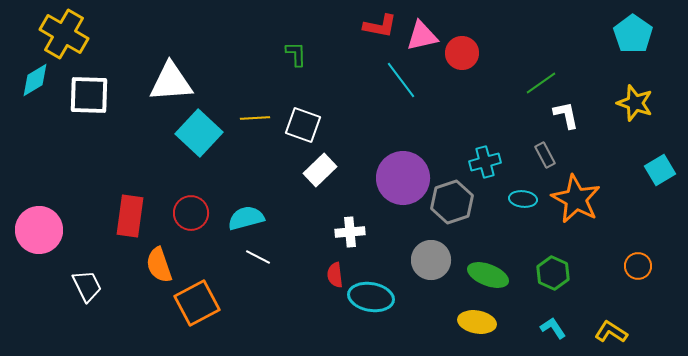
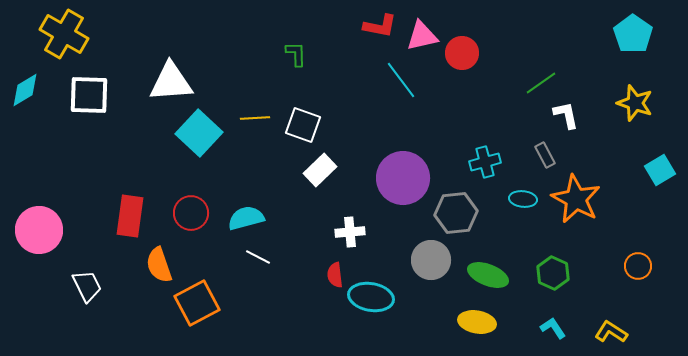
cyan diamond at (35, 80): moved 10 px left, 10 px down
gray hexagon at (452, 202): moved 4 px right, 11 px down; rotated 12 degrees clockwise
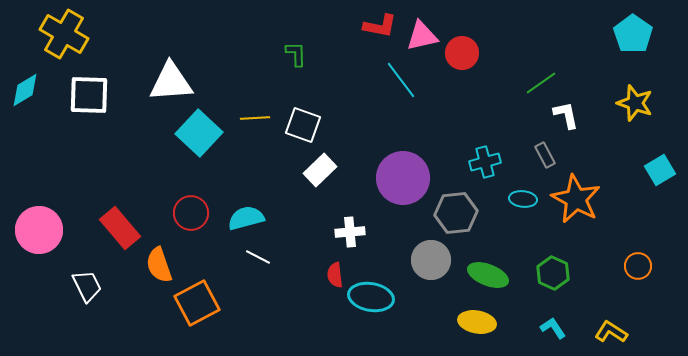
red rectangle at (130, 216): moved 10 px left, 12 px down; rotated 48 degrees counterclockwise
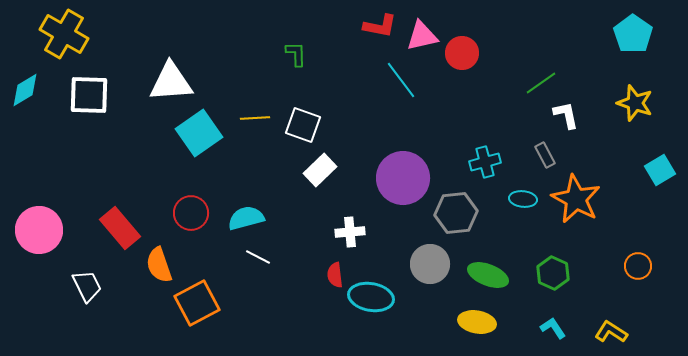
cyan square at (199, 133): rotated 12 degrees clockwise
gray circle at (431, 260): moved 1 px left, 4 px down
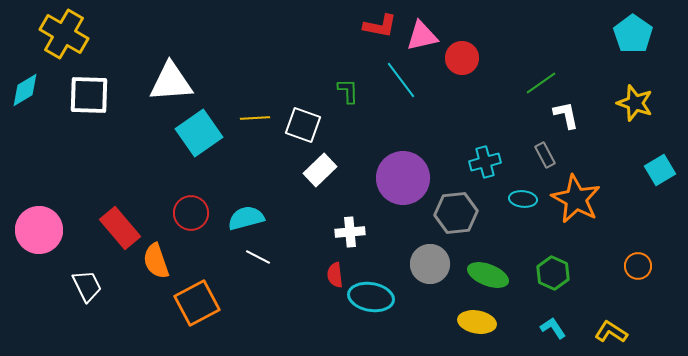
red circle at (462, 53): moved 5 px down
green L-shape at (296, 54): moved 52 px right, 37 px down
orange semicircle at (159, 265): moved 3 px left, 4 px up
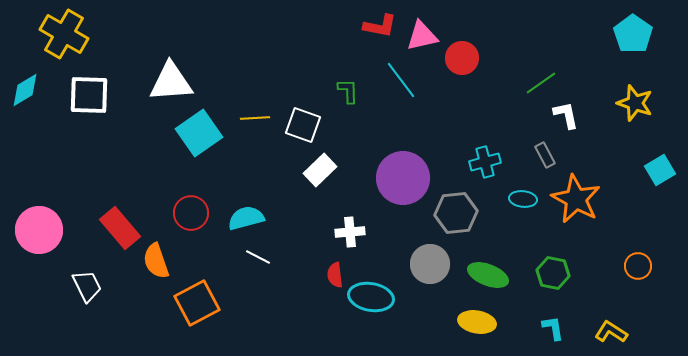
green hexagon at (553, 273): rotated 12 degrees counterclockwise
cyan L-shape at (553, 328): rotated 24 degrees clockwise
